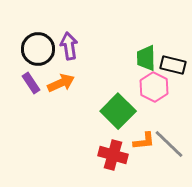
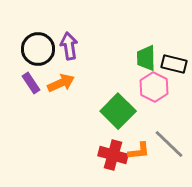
black rectangle: moved 1 px right, 1 px up
orange L-shape: moved 5 px left, 10 px down
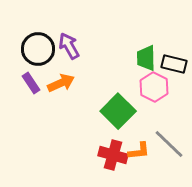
purple arrow: rotated 20 degrees counterclockwise
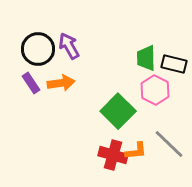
orange arrow: rotated 16 degrees clockwise
pink hexagon: moved 1 px right, 3 px down
orange L-shape: moved 3 px left
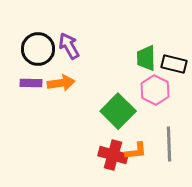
purple rectangle: rotated 55 degrees counterclockwise
gray line: rotated 44 degrees clockwise
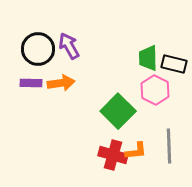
green trapezoid: moved 2 px right
gray line: moved 2 px down
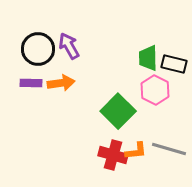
gray line: moved 3 px down; rotated 72 degrees counterclockwise
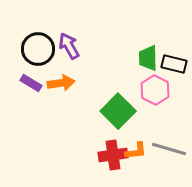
purple rectangle: rotated 30 degrees clockwise
red cross: rotated 24 degrees counterclockwise
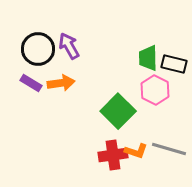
orange L-shape: rotated 25 degrees clockwise
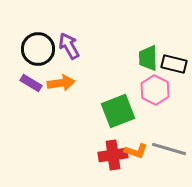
green square: rotated 24 degrees clockwise
